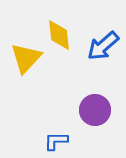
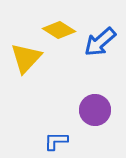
yellow diamond: moved 5 px up; rotated 52 degrees counterclockwise
blue arrow: moved 3 px left, 4 px up
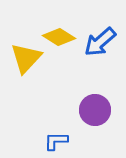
yellow diamond: moved 7 px down
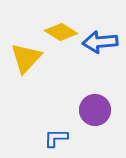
yellow diamond: moved 2 px right, 5 px up
blue arrow: rotated 36 degrees clockwise
blue L-shape: moved 3 px up
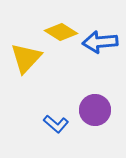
blue L-shape: moved 14 px up; rotated 140 degrees counterclockwise
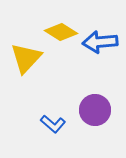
blue L-shape: moved 3 px left
